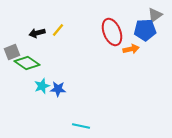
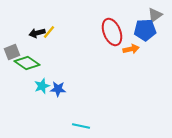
yellow line: moved 9 px left, 2 px down
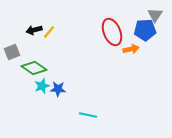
gray triangle: rotated 21 degrees counterclockwise
black arrow: moved 3 px left, 3 px up
green diamond: moved 7 px right, 5 px down
cyan line: moved 7 px right, 11 px up
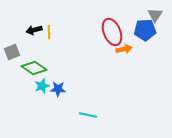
yellow line: rotated 40 degrees counterclockwise
orange arrow: moved 7 px left
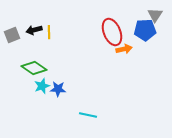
gray square: moved 17 px up
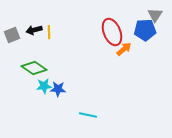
orange arrow: rotated 28 degrees counterclockwise
cyan star: moved 2 px right; rotated 14 degrees clockwise
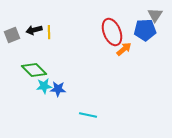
green diamond: moved 2 px down; rotated 10 degrees clockwise
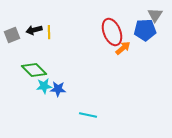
orange arrow: moved 1 px left, 1 px up
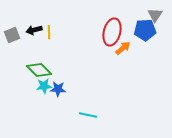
red ellipse: rotated 36 degrees clockwise
green diamond: moved 5 px right
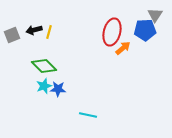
yellow line: rotated 16 degrees clockwise
green diamond: moved 5 px right, 4 px up
cyan star: rotated 14 degrees counterclockwise
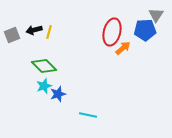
gray triangle: moved 1 px right
blue star: moved 5 px down; rotated 21 degrees counterclockwise
